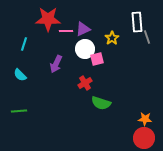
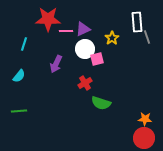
cyan semicircle: moved 1 px left, 1 px down; rotated 96 degrees counterclockwise
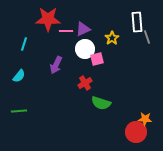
purple arrow: moved 1 px down
red circle: moved 8 px left, 6 px up
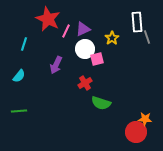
red star: rotated 25 degrees clockwise
pink line: rotated 64 degrees counterclockwise
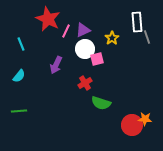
purple triangle: moved 1 px down
cyan line: moved 3 px left; rotated 40 degrees counterclockwise
red circle: moved 4 px left, 7 px up
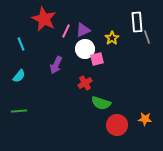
red star: moved 4 px left
red circle: moved 15 px left
